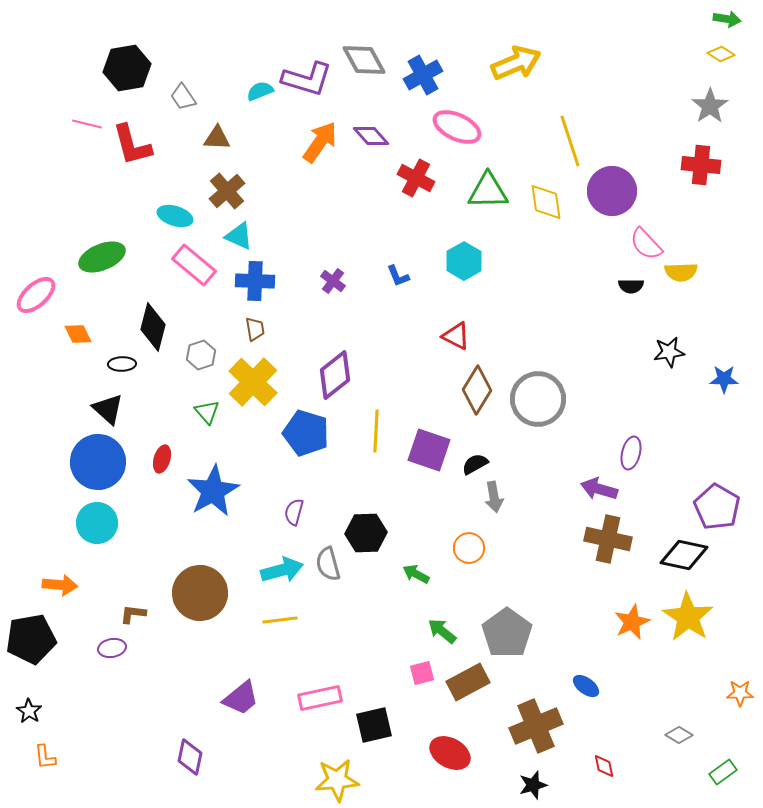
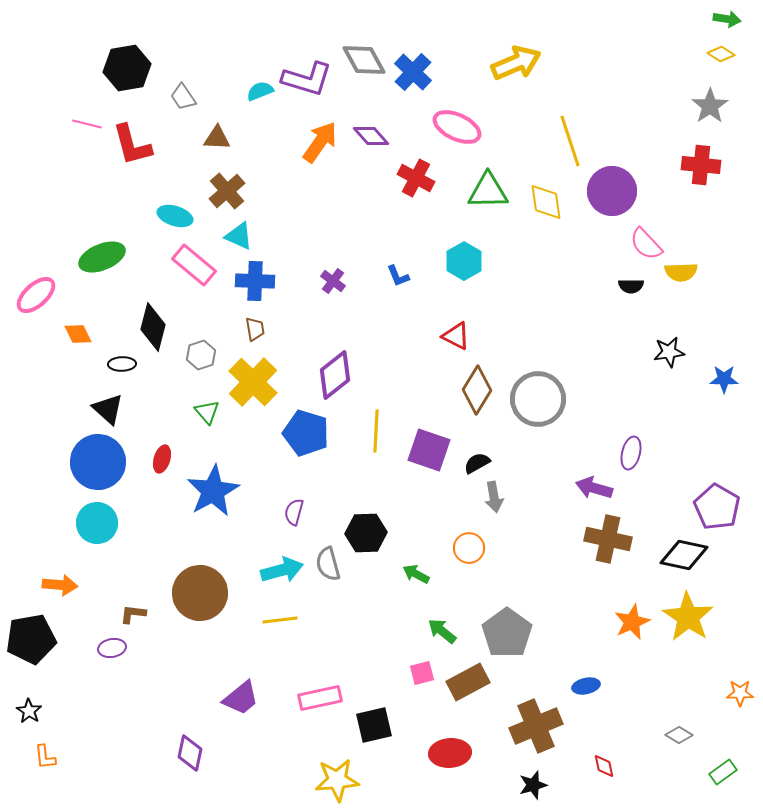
blue cross at (423, 75): moved 10 px left, 3 px up; rotated 18 degrees counterclockwise
black semicircle at (475, 464): moved 2 px right, 1 px up
purple arrow at (599, 489): moved 5 px left, 1 px up
blue ellipse at (586, 686): rotated 48 degrees counterclockwise
red ellipse at (450, 753): rotated 33 degrees counterclockwise
purple diamond at (190, 757): moved 4 px up
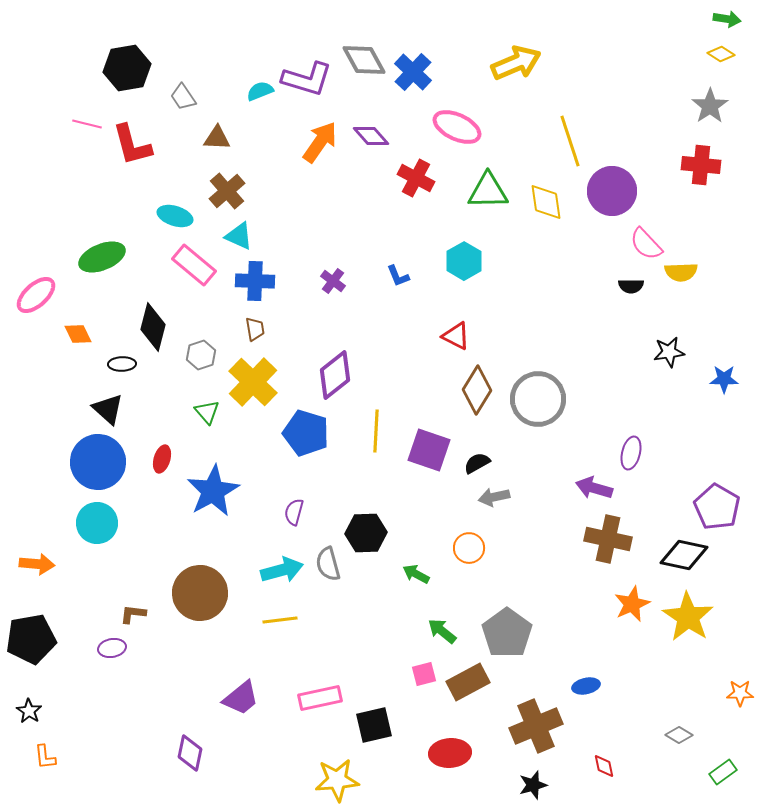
gray arrow at (494, 497): rotated 88 degrees clockwise
orange arrow at (60, 585): moved 23 px left, 21 px up
orange star at (632, 622): moved 18 px up
pink square at (422, 673): moved 2 px right, 1 px down
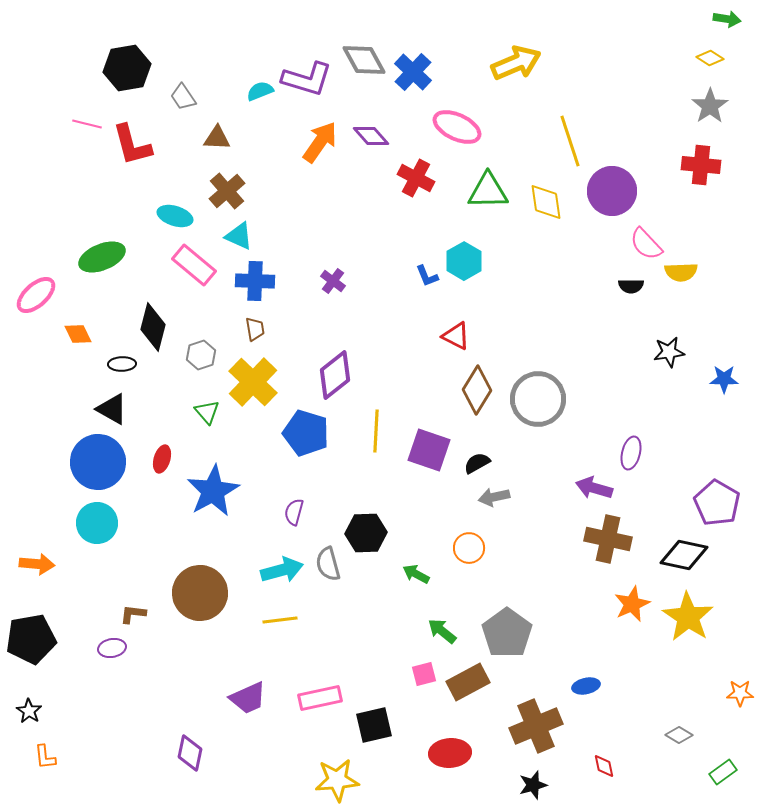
yellow diamond at (721, 54): moved 11 px left, 4 px down
blue L-shape at (398, 276): moved 29 px right
black triangle at (108, 409): moved 4 px right; rotated 12 degrees counterclockwise
purple pentagon at (717, 507): moved 4 px up
purple trapezoid at (241, 698): moved 7 px right; rotated 15 degrees clockwise
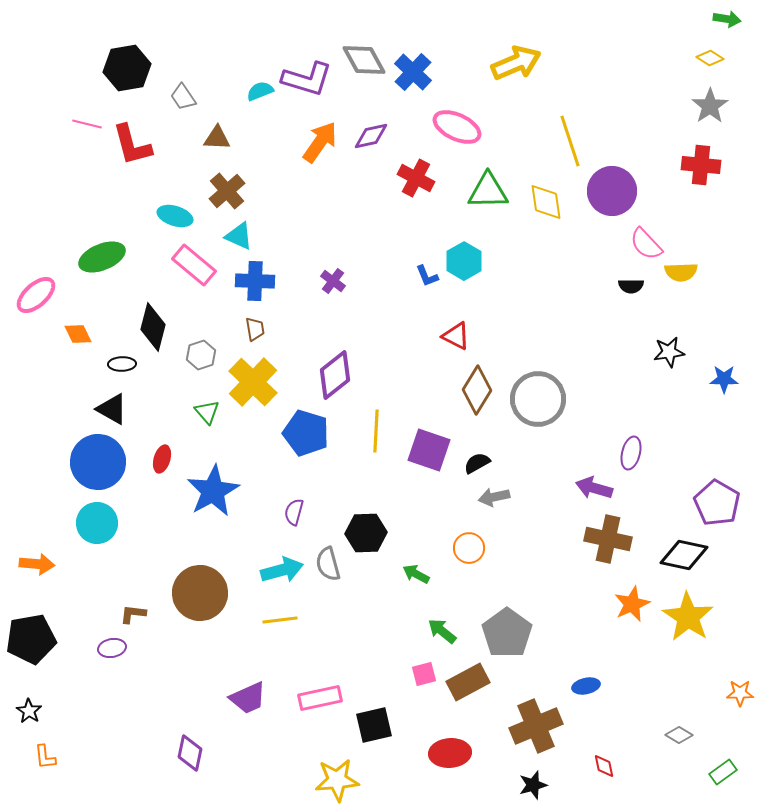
purple diamond at (371, 136): rotated 60 degrees counterclockwise
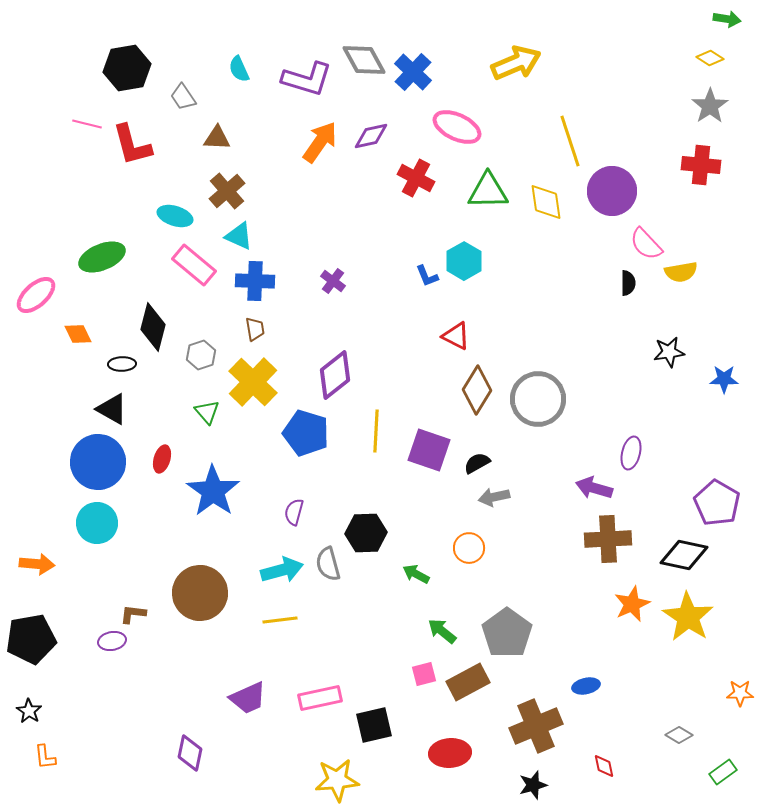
cyan semicircle at (260, 91): moved 21 px left, 22 px up; rotated 92 degrees counterclockwise
yellow semicircle at (681, 272): rotated 8 degrees counterclockwise
black semicircle at (631, 286): moved 3 px left, 3 px up; rotated 90 degrees counterclockwise
blue star at (213, 491): rotated 8 degrees counterclockwise
brown cross at (608, 539): rotated 15 degrees counterclockwise
purple ellipse at (112, 648): moved 7 px up
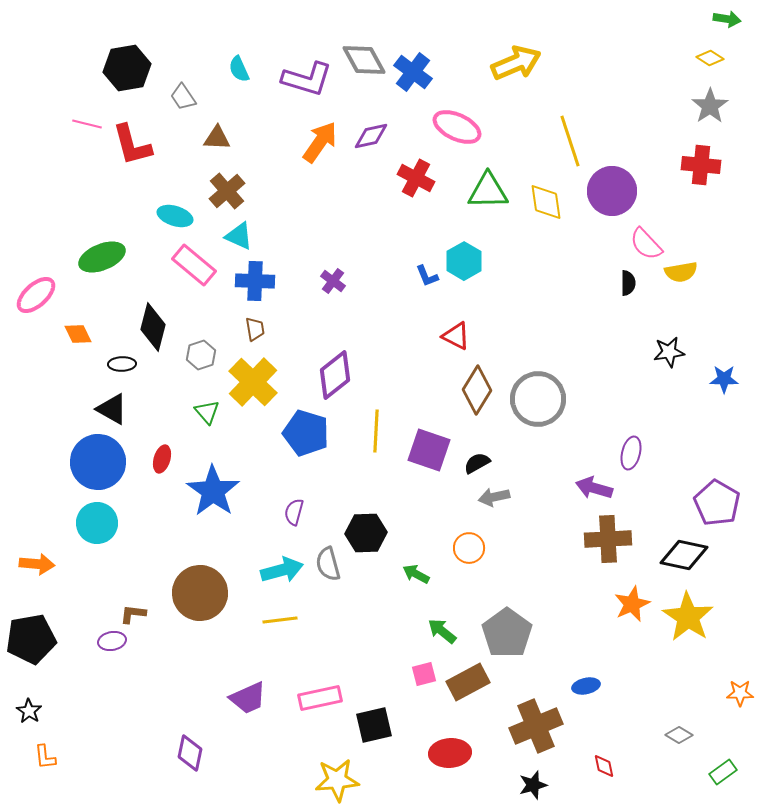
blue cross at (413, 72): rotated 6 degrees counterclockwise
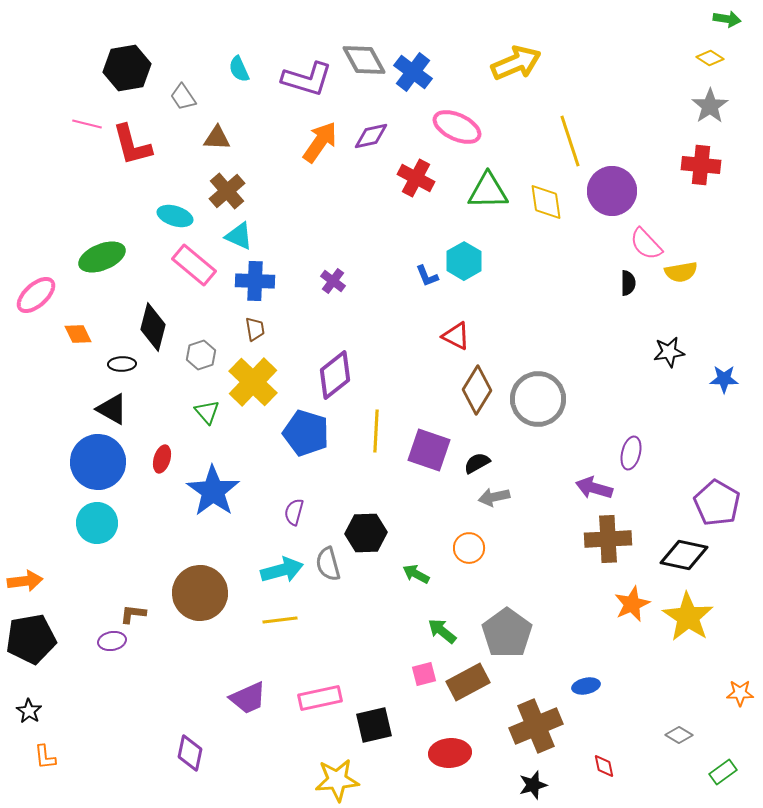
orange arrow at (37, 564): moved 12 px left, 17 px down; rotated 12 degrees counterclockwise
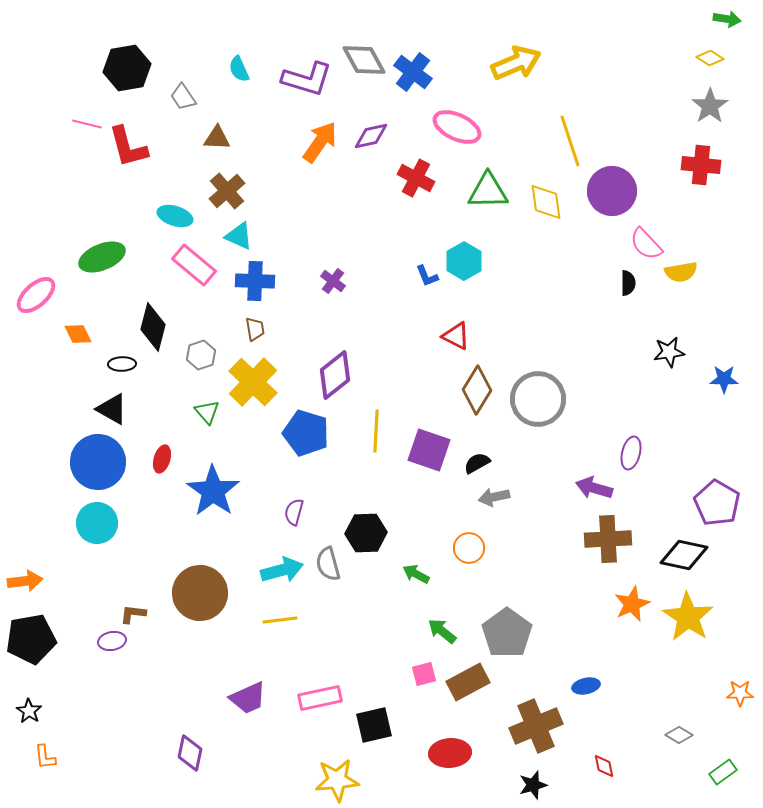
red L-shape at (132, 145): moved 4 px left, 2 px down
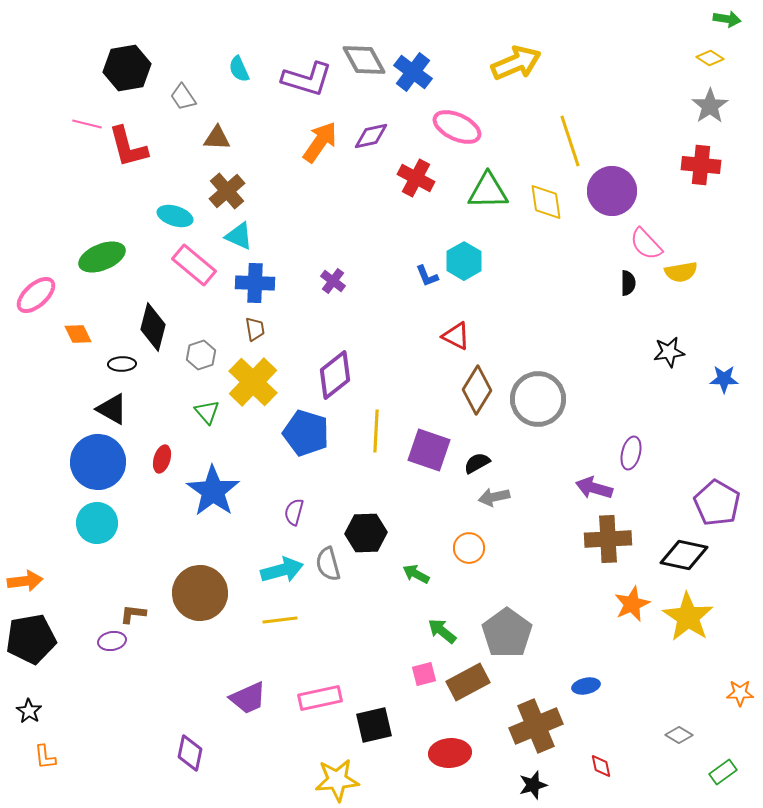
blue cross at (255, 281): moved 2 px down
red diamond at (604, 766): moved 3 px left
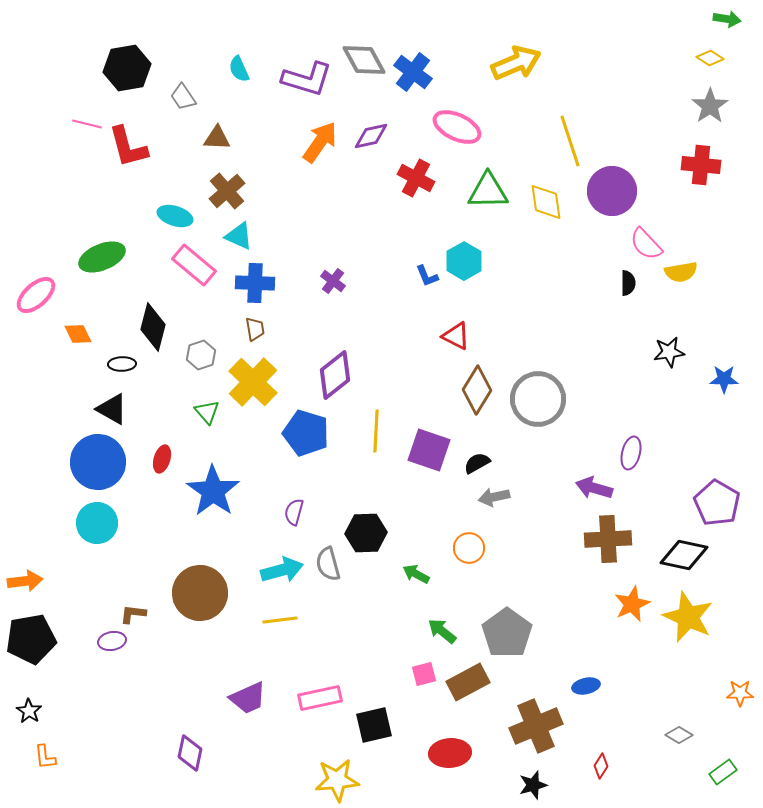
yellow star at (688, 617): rotated 9 degrees counterclockwise
red diamond at (601, 766): rotated 45 degrees clockwise
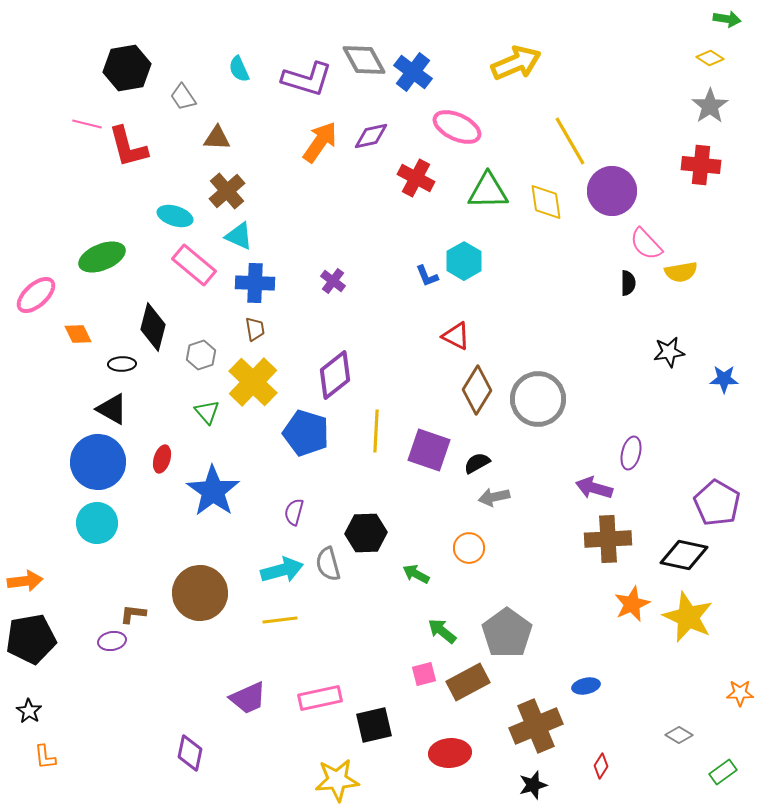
yellow line at (570, 141): rotated 12 degrees counterclockwise
